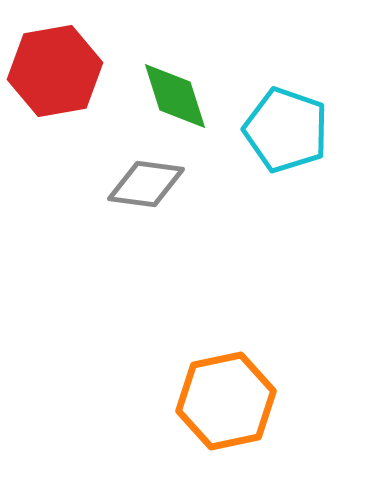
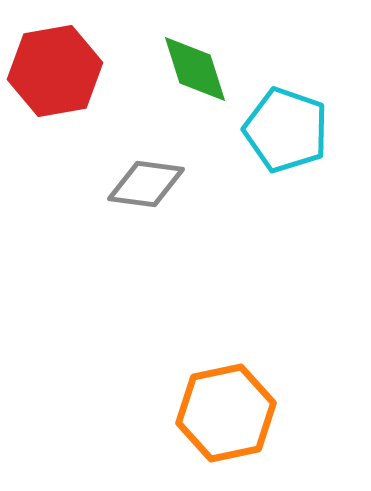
green diamond: moved 20 px right, 27 px up
orange hexagon: moved 12 px down
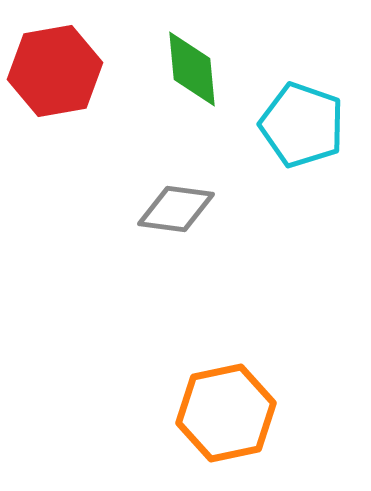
green diamond: moved 3 px left; rotated 12 degrees clockwise
cyan pentagon: moved 16 px right, 5 px up
gray diamond: moved 30 px right, 25 px down
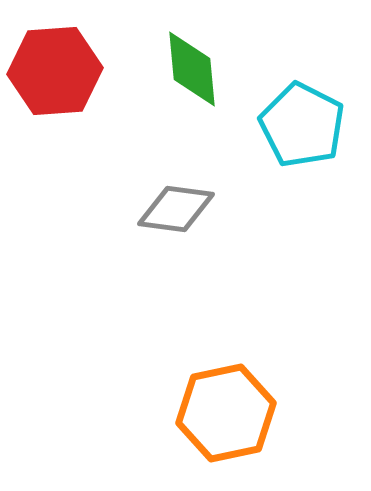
red hexagon: rotated 6 degrees clockwise
cyan pentagon: rotated 8 degrees clockwise
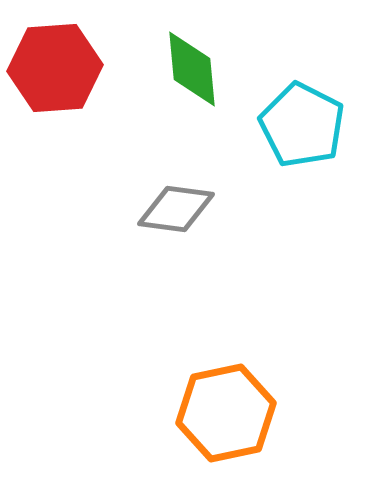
red hexagon: moved 3 px up
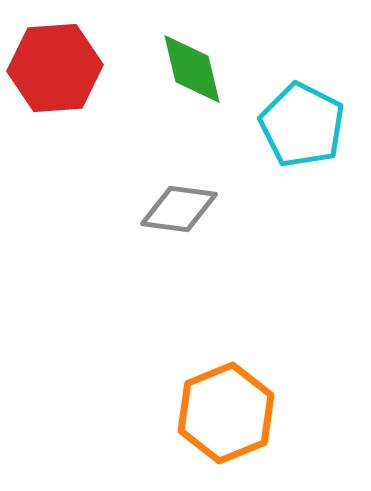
green diamond: rotated 8 degrees counterclockwise
gray diamond: moved 3 px right
orange hexagon: rotated 10 degrees counterclockwise
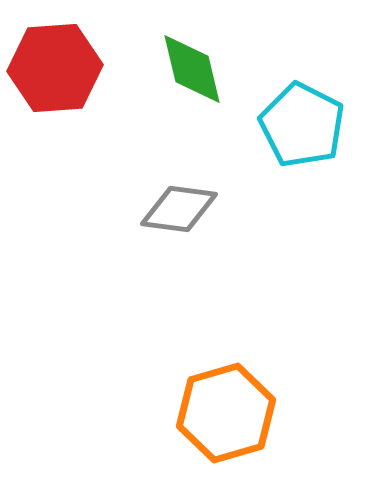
orange hexagon: rotated 6 degrees clockwise
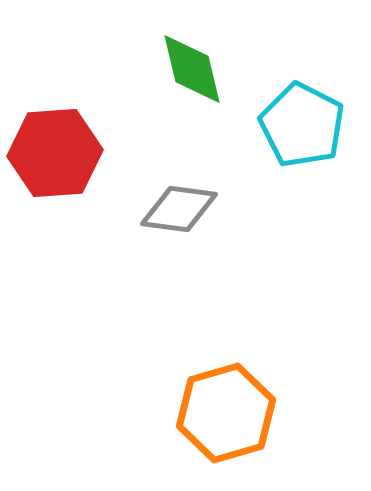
red hexagon: moved 85 px down
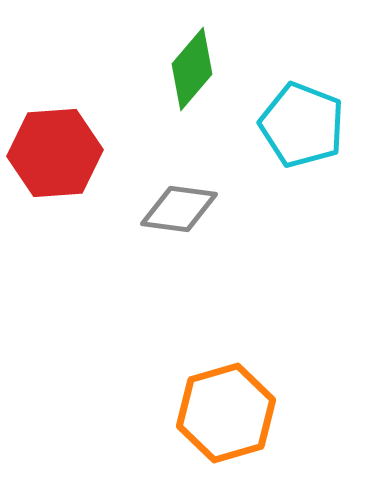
green diamond: rotated 54 degrees clockwise
cyan pentagon: rotated 6 degrees counterclockwise
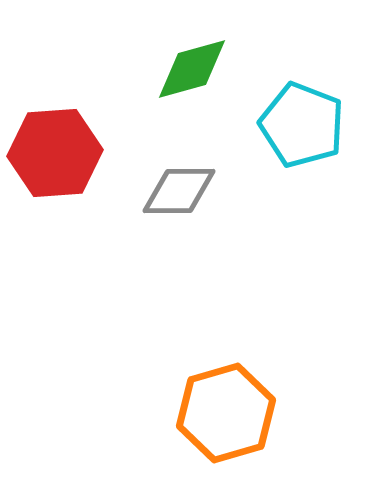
green diamond: rotated 34 degrees clockwise
gray diamond: moved 18 px up; rotated 8 degrees counterclockwise
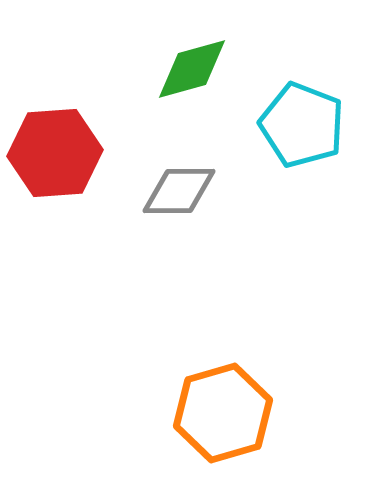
orange hexagon: moved 3 px left
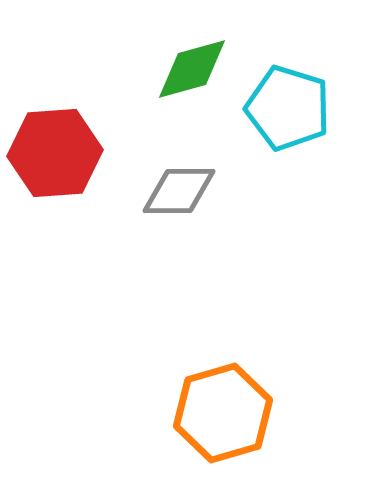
cyan pentagon: moved 14 px left, 17 px up; rotated 4 degrees counterclockwise
